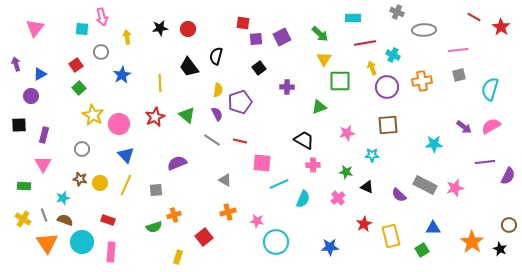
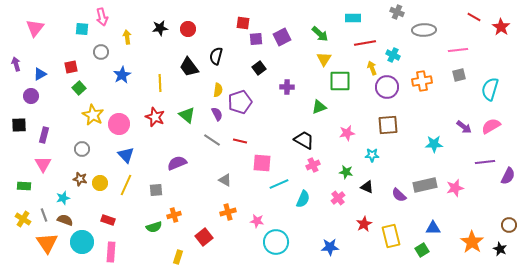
red square at (76, 65): moved 5 px left, 2 px down; rotated 24 degrees clockwise
red star at (155, 117): rotated 24 degrees counterclockwise
pink cross at (313, 165): rotated 24 degrees counterclockwise
gray rectangle at (425, 185): rotated 40 degrees counterclockwise
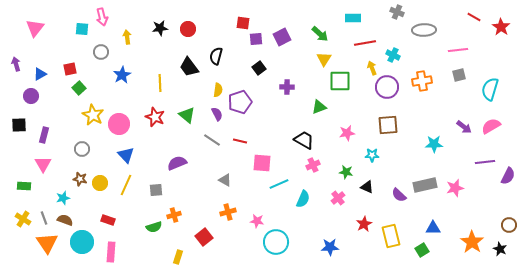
red square at (71, 67): moved 1 px left, 2 px down
gray line at (44, 215): moved 3 px down
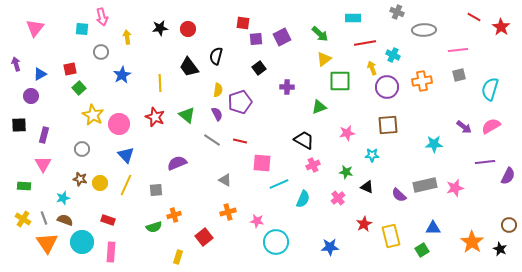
yellow triangle at (324, 59): rotated 21 degrees clockwise
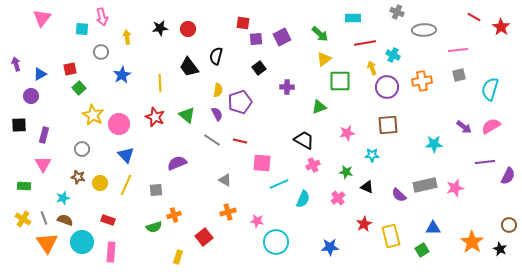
pink triangle at (35, 28): moved 7 px right, 10 px up
brown star at (80, 179): moved 2 px left, 2 px up
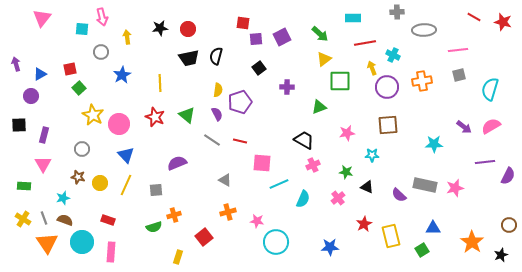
gray cross at (397, 12): rotated 24 degrees counterclockwise
red star at (501, 27): moved 2 px right, 5 px up; rotated 18 degrees counterclockwise
black trapezoid at (189, 67): moved 9 px up; rotated 65 degrees counterclockwise
gray rectangle at (425, 185): rotated 25 degrees clockwise
black star at (500, 249): moved 1 px right, 6 px down; rotated 24 degrees clockwise
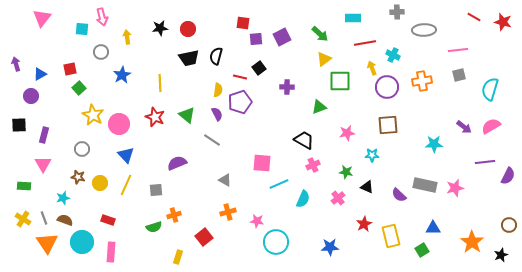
red line at (240, 141): moved 64 px up
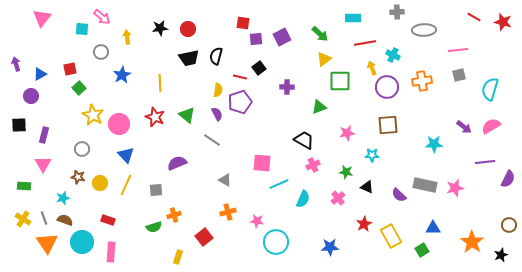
pink arrow at (102, 17): rotated 36 degrees counterclockwise
purple semicircle at (508, 176): moved 3 px down
yellow rectangle at (391, 236): rotated 15 degrees counterclockwise
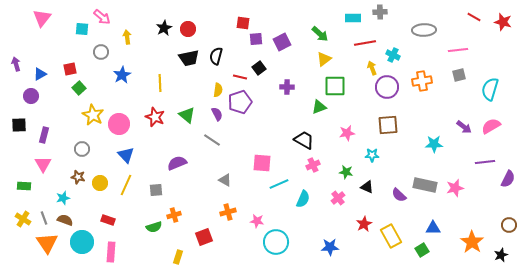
gray cross at (397, 12): moved 17 px left
black star at (160, 28): moved 4 px right; rotated 21 degrees counterclockwise
purple square at (282, 37): moved 5 px down
green square at (340, 81): moved 5 px left, 5 px down
red square at (204, 237): rotated 18 degrees clockwise
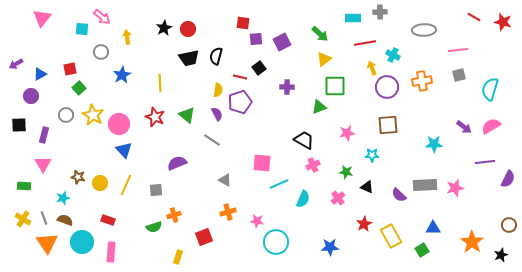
purple arrow at (16, 64): rotated 104 degrees counterclockwise
gray circle at (82, 149): moved 16 px left, 34 px up
blue triangle at (126, 155): moved 2 px left, 5 px up
gray rectangle at (425, 185): rotated 15 degrees counterclockwise
